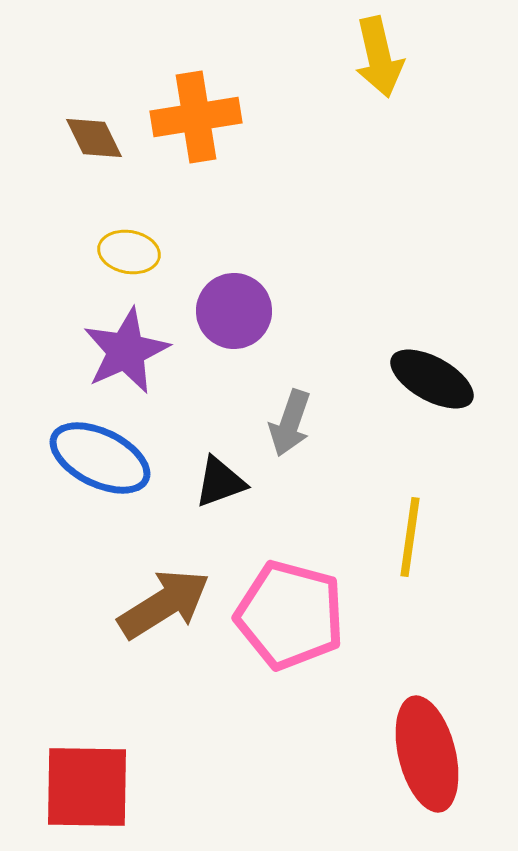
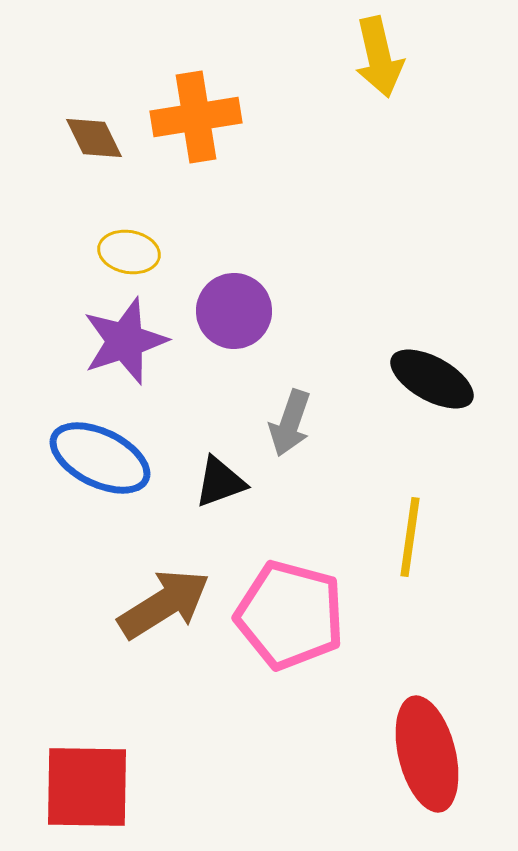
purple star: moved 1 px left, 10 px up; rotated 6 degrees clockwise
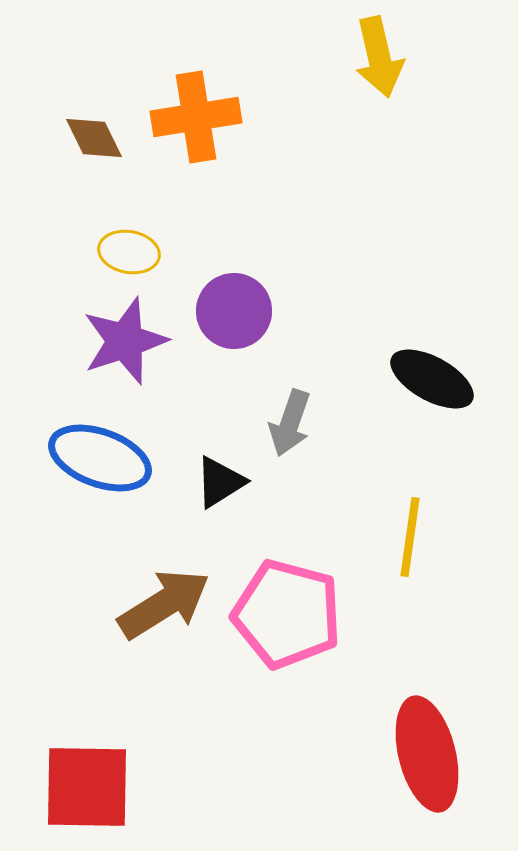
blue ellipse: rotated 6 degrees counterclockwise
black triangle: rotated 12 degrees counterclockwise
pink pentagon: moved 3 px left, 1 px up
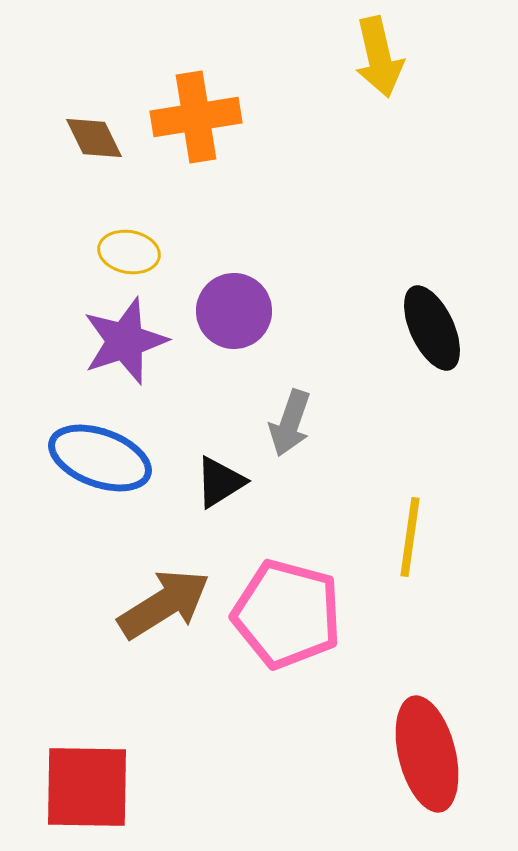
black ellipse: moved 51 px up; rotated 36 degrees clockwise
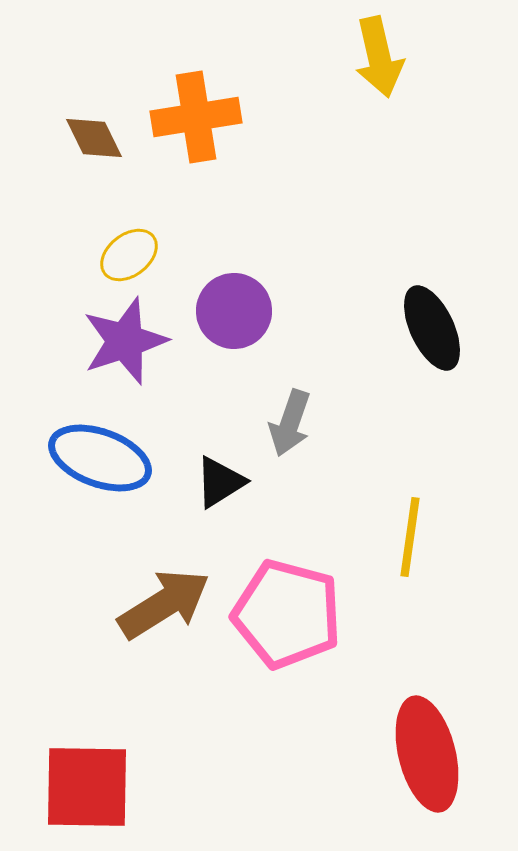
yellow ellipse: moved 3 px down; rotated 48 degrees counterclockwise
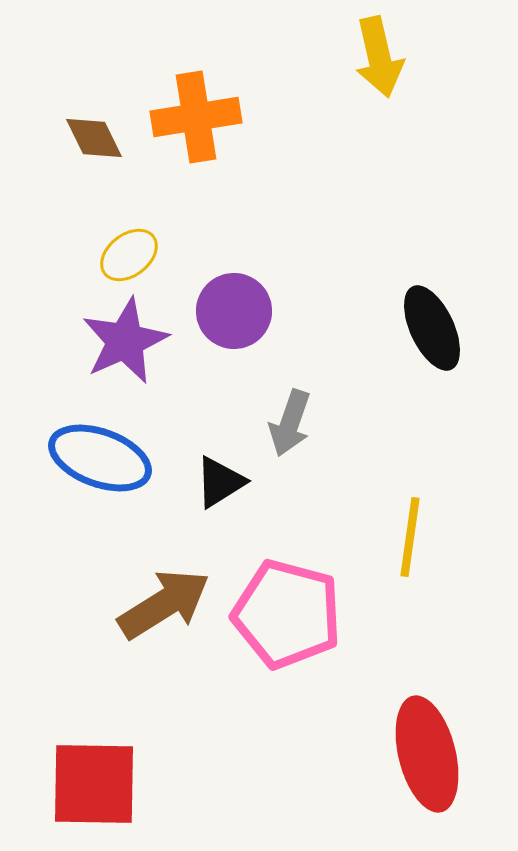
purple star: rotated 6 degrees counterclockwise
red square: moved 7 px right, 3 px up
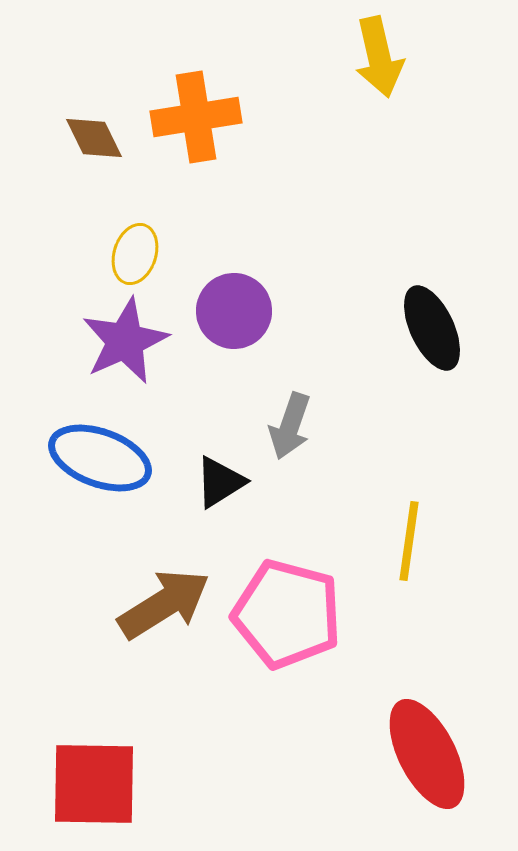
yellow ellipse: moved 6 px right, 1 px up; rotated 34 degrees counterclockwise
gray arrow: moved 3 px down
yellow line: moved 1 px left, 4 px down
red ellipse: rotated 13 degrees counterclockwise
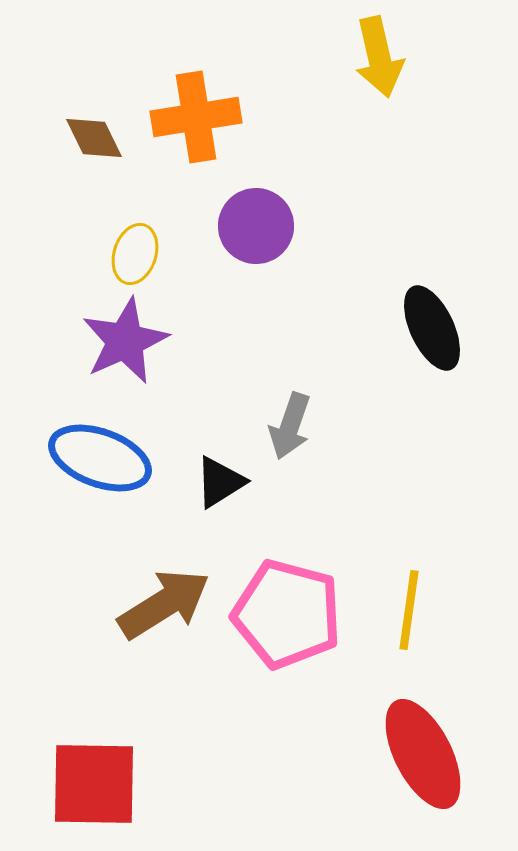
purple circle: moved 22 px right, 85 px up
yellow line: moved 69 px down
red ellipse: moved 4 px left
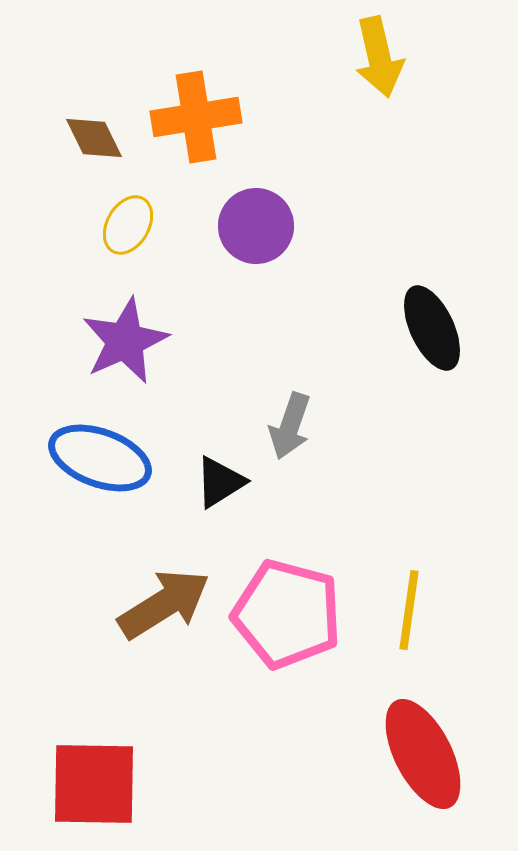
yellow ellipse: moved 7 px left, 29 px up; rotated 12 degrees clockwise
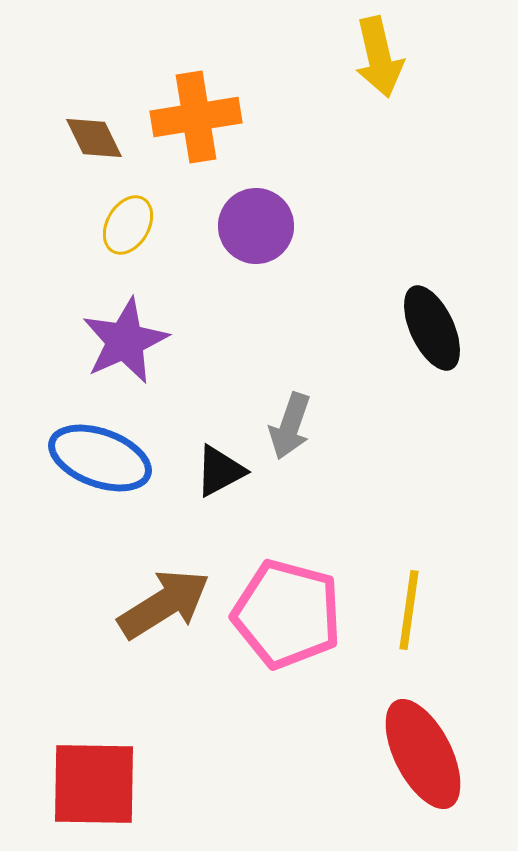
black triangle: moved 11 px up; rotated 4 degrees clockwise
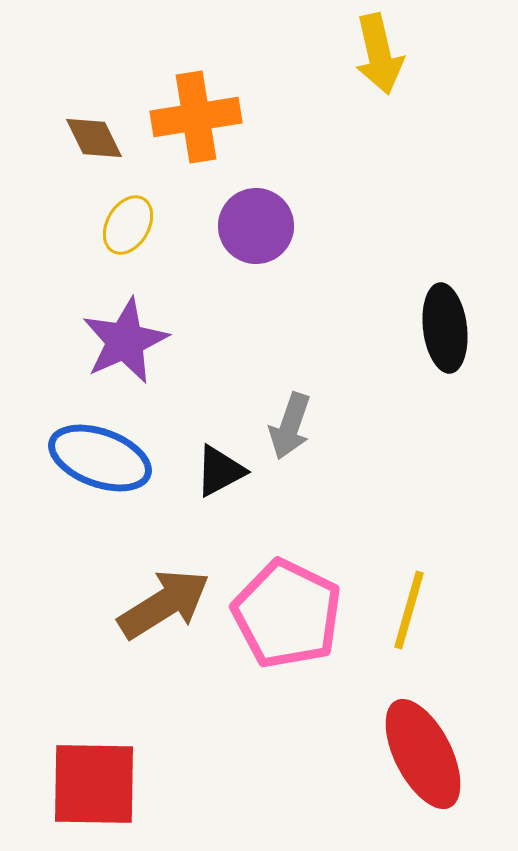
yellow arrow: moved 3 px up
black ellipse: moved 13 px right; rotated 18 degrees clockwise
yellow line: rotated 8 degrees clockwise
pink pentagon: rotated 11 degrees clockwise
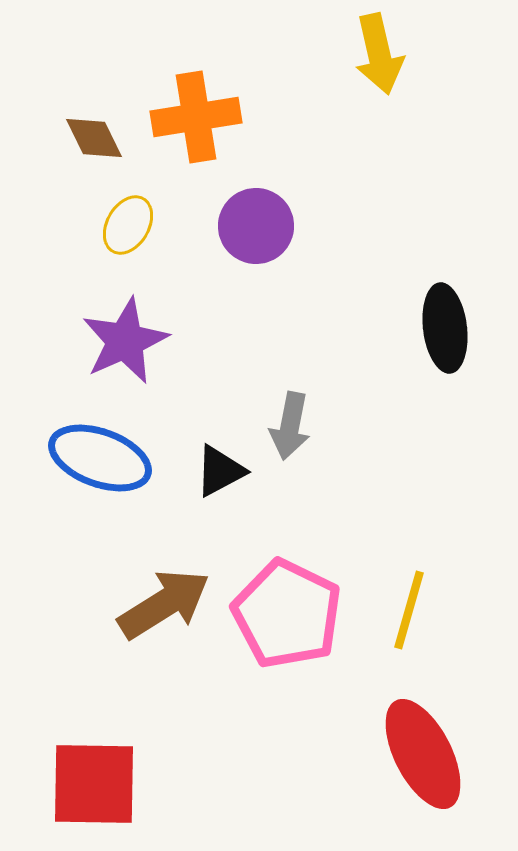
gray arrow: rotated 8 degrees counterclockwise
